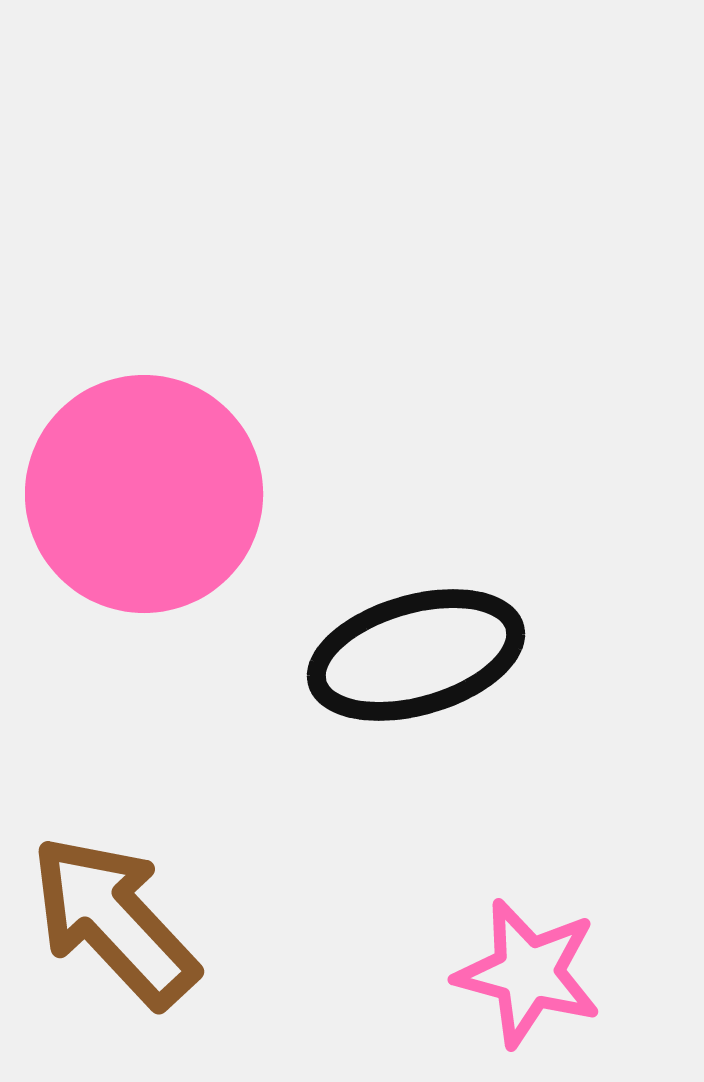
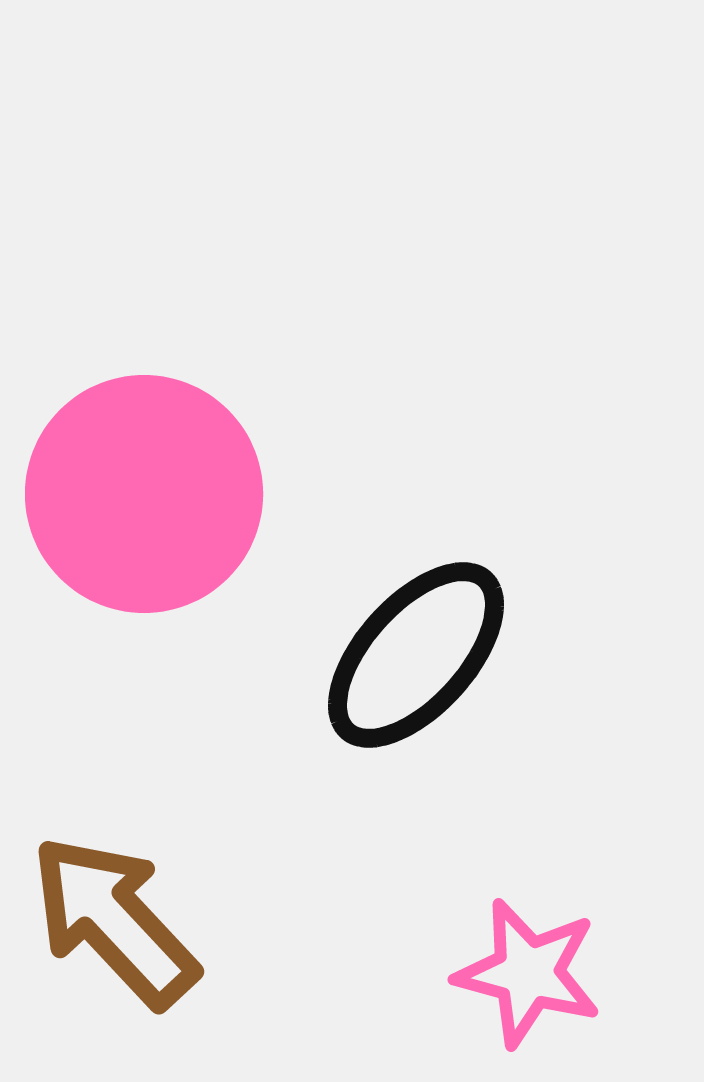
black ellipse: rotated 32 degrees counterclockwise
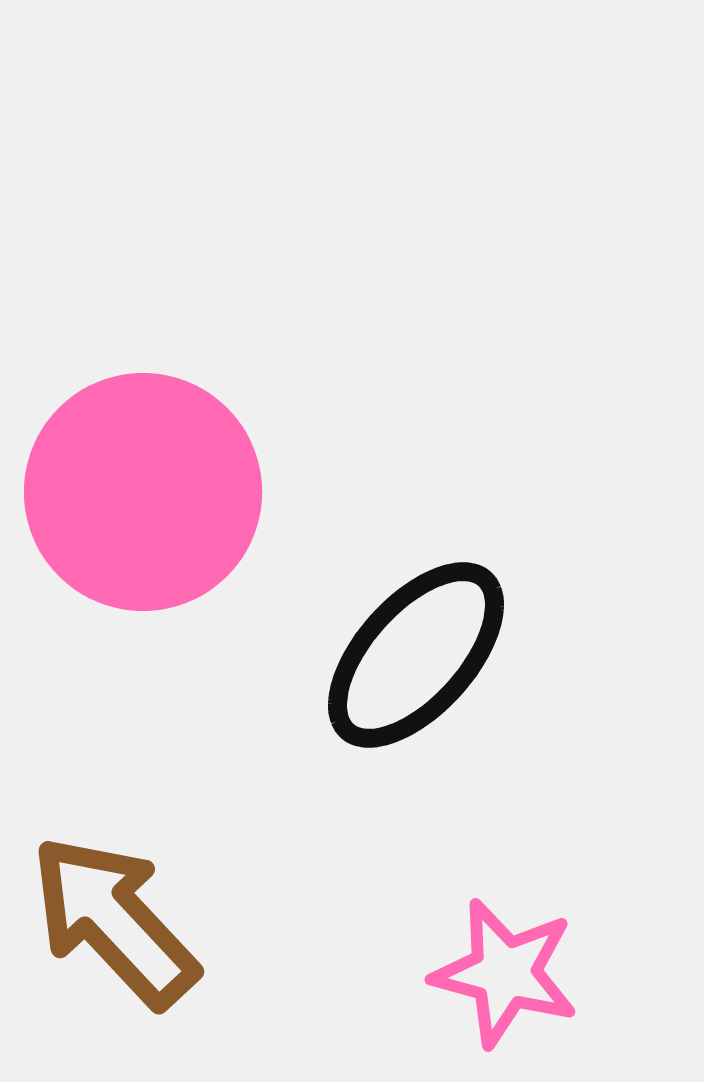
pink circle: moved 1 px left, 2 px up
pink star: moved 23 px left
